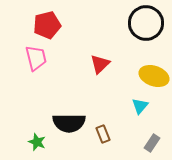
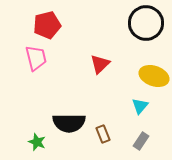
gray rectangle: moved 11 px left, 2 px up
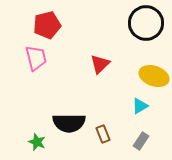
cyan triangle: rotated 18 degrees clockwise
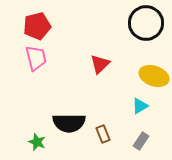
red pentagon: moved 10 px left, 1 px down
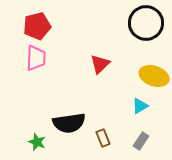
pink trapezoid: rotated 16 degrees clockwise
black semicircle: rotated 8 degrees counterclockwise
brown rectangle: moved 4 px down
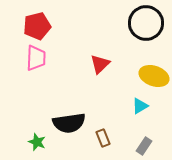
gray rectangle: moved 3 px right, 5 px down
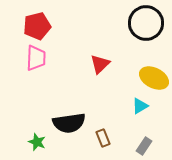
yellow ellipse: moved 2 px down; rotated 8 degrees clockwise
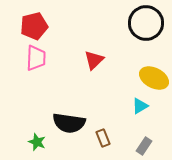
red pentagon: moved 3 px left
red triangle: moved 6 px left, 4 px up
black semicircle: rotated 16 degrees clockwise
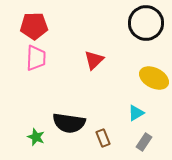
red pentagon: rotated 12 degrees clockwise
cyan triangle: moved 4 px left, 7 px down
green star: moved 1 px left, 5 px up
gray rectangle: moved 4 px up
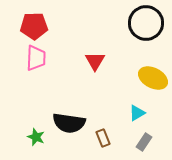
red triangle: moved 1 px right, 1 px down; rotated 15 degrees counterclockwise
yellow ellipse: moved 1 px left
cyan triangle: moved 1 px right
